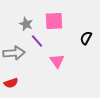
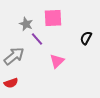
pink square: moved 1 px left, 3 px up
purple line: moved 2 px up
gray arrow: moved 3 px down; rotated 35 degrees counterclockwise
pink triangle: rotated 21 degrees clockwise
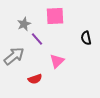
pink square: moved 2 px right, 2 px up
gray star: moved 2 px left; rotated 24 degrees clockwise
black semicircle: rotated 40 degrees counterclockwise
red semicircle: moved 24 px right, 4 px up
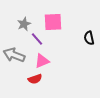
pink square: moved 2 px left, 6 px down
black semicircle: moved 3 px right
gray arrow: moved 1 px up; rotated 120 degrees counterclockwise
pink triangle: moved 15 px left; rotated 21 degrees clockwise
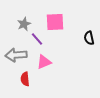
pink square: moved 2 px right
gray arrow: moved 2 px right; rotated 25 degrees counterclockwise
pink triangle: moved 2 px right, 1 px down
red semicircle: moved 10 px left; rotated 104 degrees clockwise
